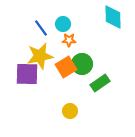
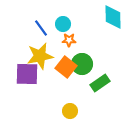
orange square: rotated 20 degrees counterclockwise
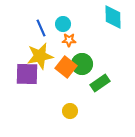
blue line: rotated 12 degrees clockwise
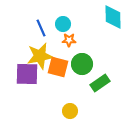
orange square: moved 8 px left; rotated 25 degrees counterclockwise
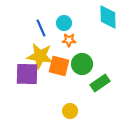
cyan diamond: moved 5 px left
cyan circle: moved 1 px right, 1 px up
yellow star: rotated 20 degrees clockwise
orange square: moved 1 px right, 1 px up
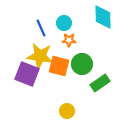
cyan diamond: moved 5 px left
purple square: rotated 20 degrees clockwise
yellow circle: moved 3 px left
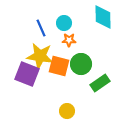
green circle: moved 1 px left
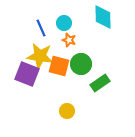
orange star: rotated 16 degrees clockwise
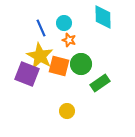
yellow star: rotated 20 degrees clockwise
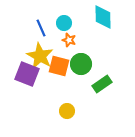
green rectangle: moved 2 px right, 1 px down
